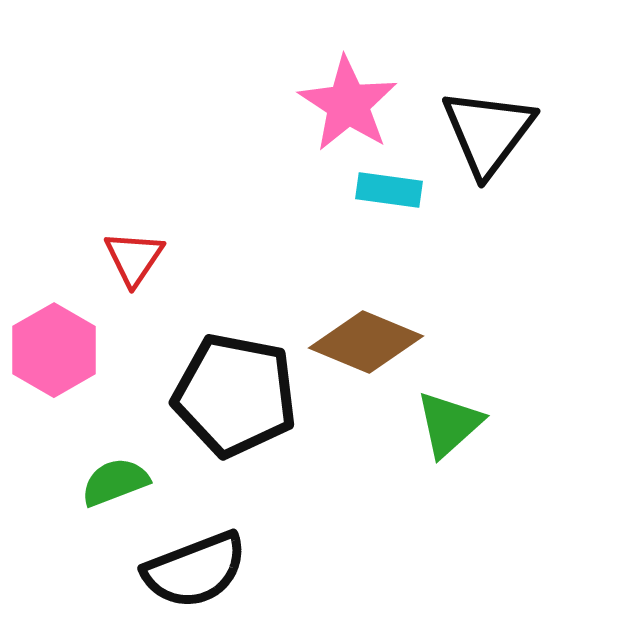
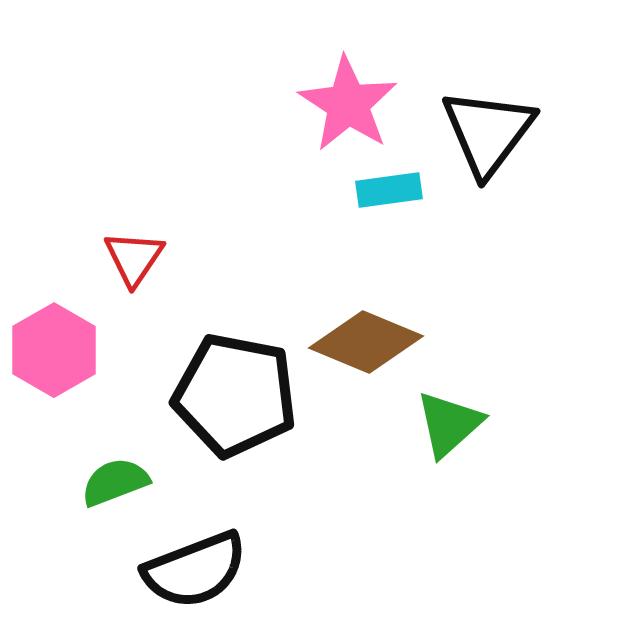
cyan rectangle: rotated 16 degrees counterclockwise
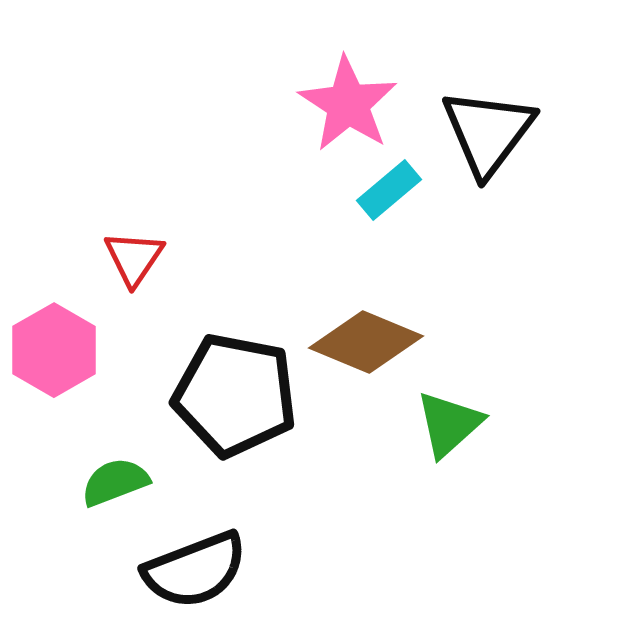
cyan rectangle: rotated 32 degrees counterclockwise
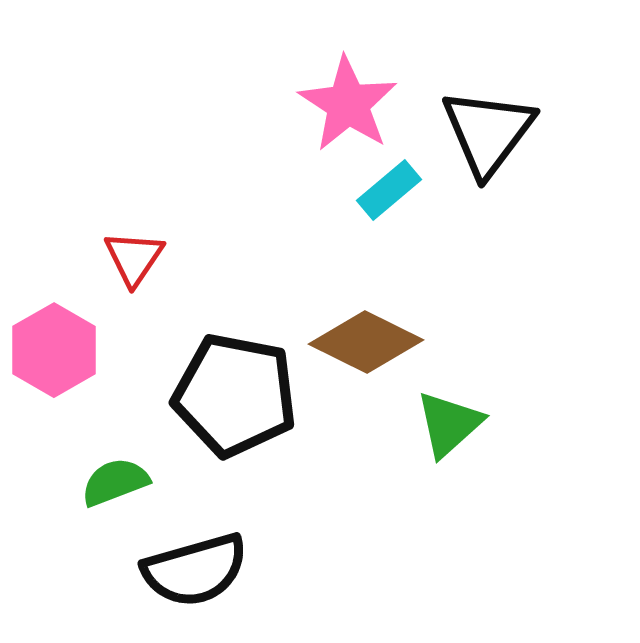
brown diamond: rotated 4 degrees clockwise
black semicircle: rotated 5 degrees clockwise
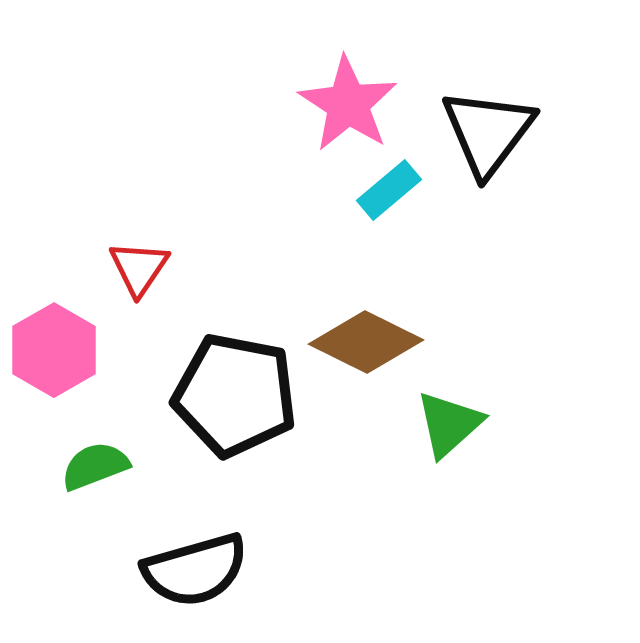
red triangle: moved 5 px right, 10 px down
green semicircle: moved 20 px left, 16 px up
